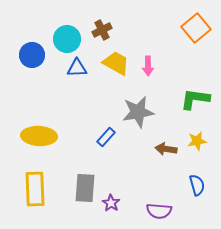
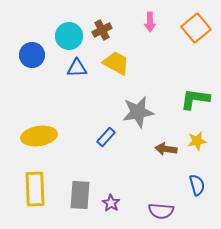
cyan circle: moved 2 px right, 3 px up
pink arrow: moved 2 px right, 44 px up
yellow ellipse: rotated 12 degrees counterclockwise
gray rectangle: moved 5 px left, 7 px down
purple semicircle: moved 2 px right
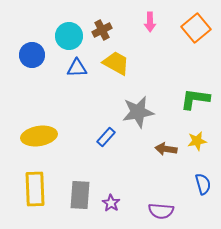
blue semicircle: moved 6 px right, 1 px up
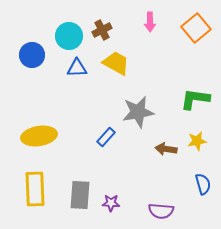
purple star: rotated 30 degrees counterclockwise
